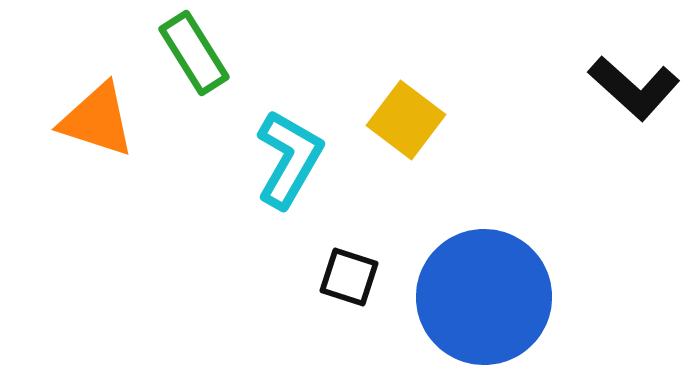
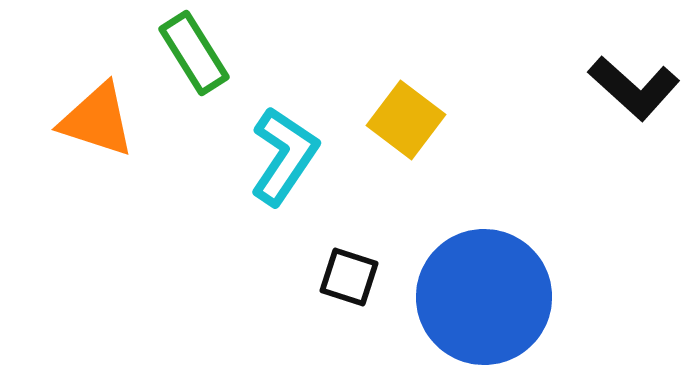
cyan L-shape: moved 5 px left, 3 px up; rotated 4 degrees clockwise
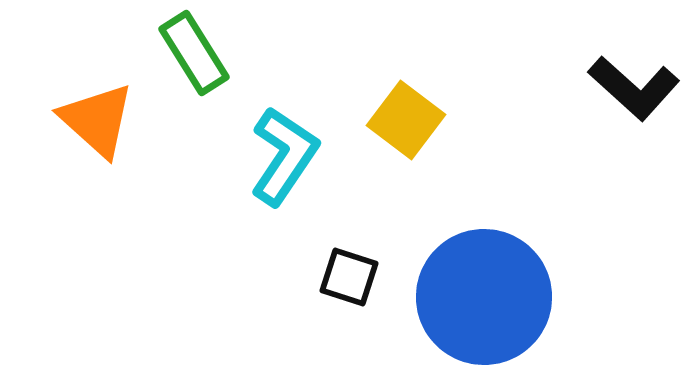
orange triangle: rotated 24 degrees clockwise
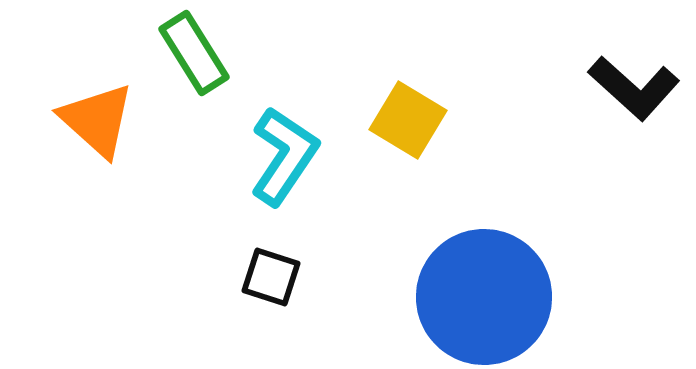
yellow square: moved 2 px right; rotated 6 degrees counterclockwise
black square: moved 78 px left
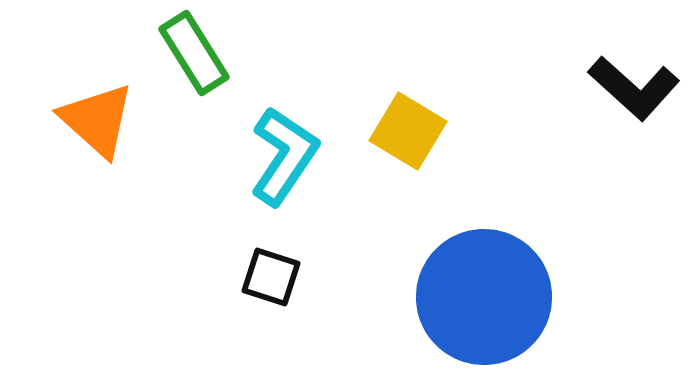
yellow square: moved 11 px down
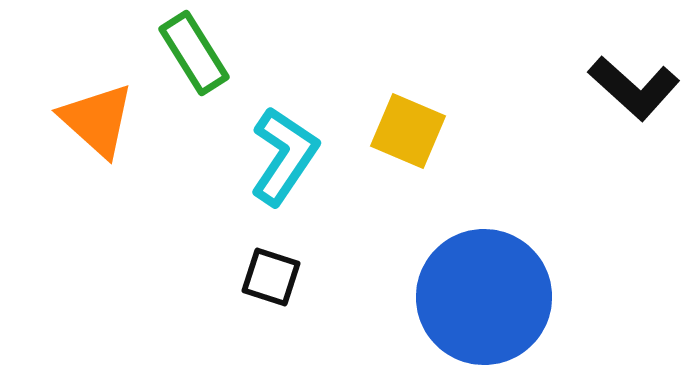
yellow square: rotated 8 degrees counterclockwise
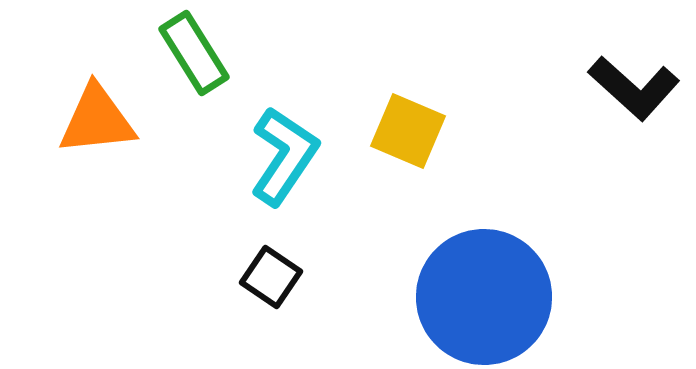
orange triangle: rotated 48 degrees counterclockwise
black square: rotated 16 degrees clockwise
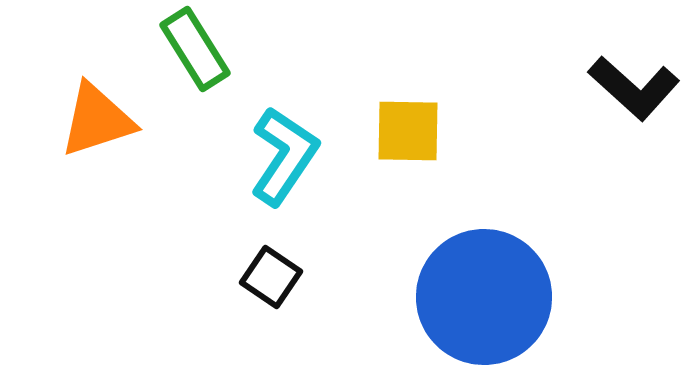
green rectangle: moved 1 px right, 4 px up
orange triangle: rotated 12 degrees counterclockwise
yellow square: rotated 22 degrees counterclockwise
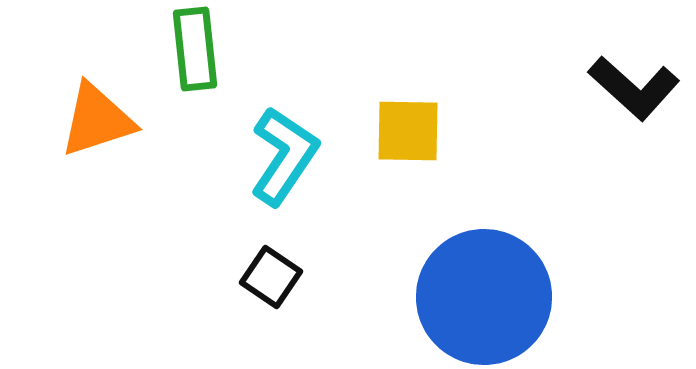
green rectangle: rotated 26 degrees clockwise
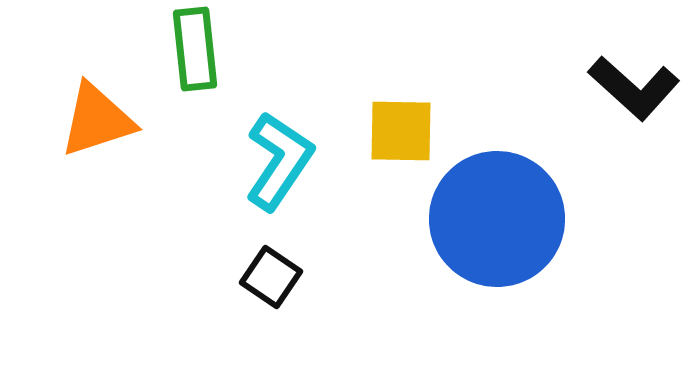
yellow square: moved 7 px left
cyan L-shape: moved 5 px left, 5 px down
blue circle: moved 13 px right, 78 px up
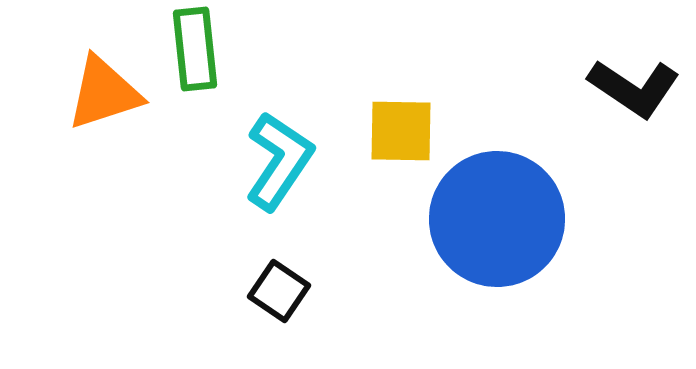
black L-shape: rotated 8 degrees counterclockwise
orange triangle: moved 7 px right, 27 px up
black square: moved 8 px right, 14 px down
